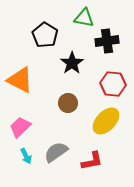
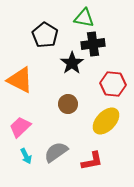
black cross: moved 14 px left, 3 px down
brown circle: moved 1 px down
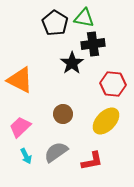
black pentagon: moved 10 px right, 12 px up
brown circle: moved 5 px left, 10 px down
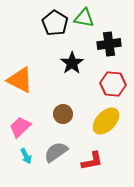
black cross: moved 16 px right
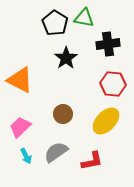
black cross: moved 1 px left
black star: moved 6 px left, 5 px up
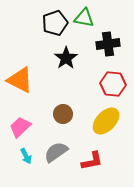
black pentagon: rotated 20 degrees clockwise
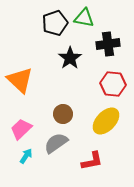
black star: moved 4 px right
orange triangle: rotated 16 degrees clockwise
pink trapezoid: moved 1 px right, 2 px down
gray semicircle: moved 9 px up
cyan arrow: rotated 119 degrees counterclockwise
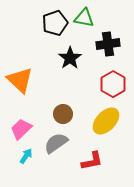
red hexagon: rotated 25 degrees clockwise
